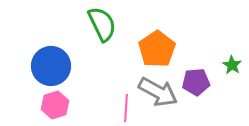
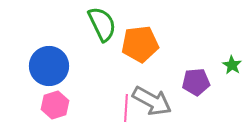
orange pentagon: moved 17 px left, 5 px up; rotated 27 degrees clockwise
blue circle: moved 2 px left
gray arrow: moved 6 px left, 9 px down
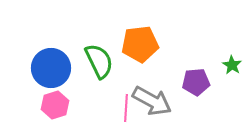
green semicircle: moved 3 px left, 37 px down
blue circle: moved 2 px right, 2 px down
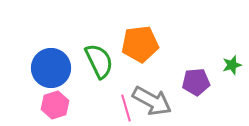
green star: rotated 24 degrees clockwise
pink line: rotated 20 degrees counterclockwise
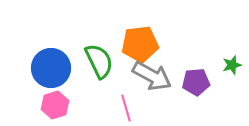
gray arrow: moved 25 px up
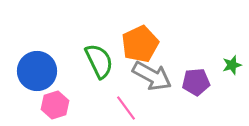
orange pentagon: rotated 18 degrees counterclockwise
blue circle: moved 14 px left, 3 px down
pink line: rotated 20 degrees counterclockwise
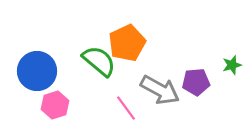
orange pentagon: moved 13 px left, 1 px up
green semicircle: rotated 24 degrees counterclockwise
gray arrow: moved 8 px right, 14 px down
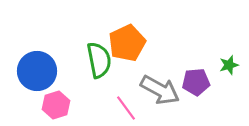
green semicircle: moved 1 px up; rotated 39 degrees clockwise
green star: moved 3 px left
pink hexagon: moved 1 px right
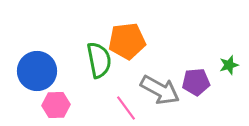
orange pentagon: moved 2 px up; rotated 18 degrees clockwise
pink hexagon: rotated 16 degrees clockwise
